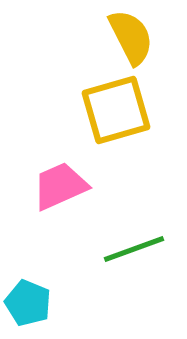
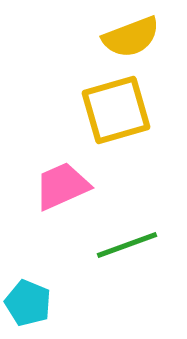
yellow semicircle: rotated 96 degrees clockwise
pink trapezoid: moved 2 px right
green line: moved 7 px left, 4 px up
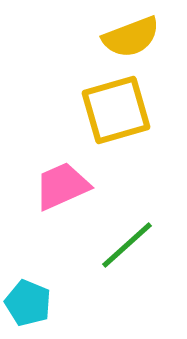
green line: rotated 22 degrees counterclockwise
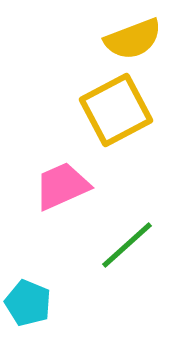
yellow semicircle: moved 2 px right, 2 px down
yellow square: rotated 12 degrees counterclockwise
